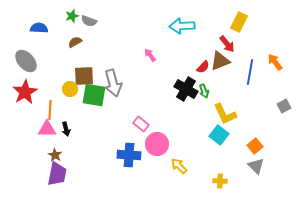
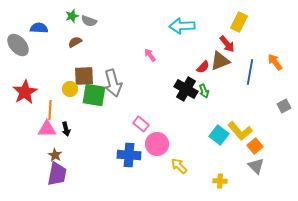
gray ellipse: moved 8 px left, 16 px up
yellow L-shape: moved 15 px right, 17 px down; rotated 15 degrees counterclockwise
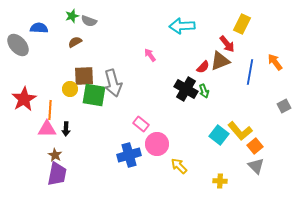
yellow rectangle: moved 3 px right, 2 px down
red star: moved 1 px left, 7 px down
black arrow: rotated 16 degrees clockwise
blue cross: rotated 20 degrees counterclockwise
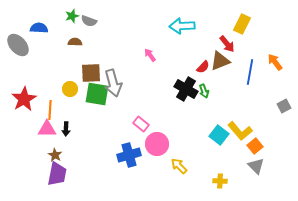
brown semicircle: rotated 32 degrees clockwise
brown square: moved 7 px right, 3 px up
green square: moved 3 px right, 1 px up
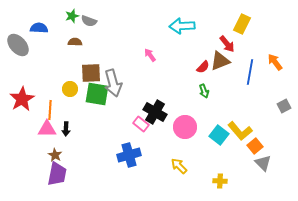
black cross: moved 31 px left, 23 px down
red star: moved 2 px left
pink circle: moved 28 px right, 17 px up
gray triangle: moved 7 px right, 3 px up
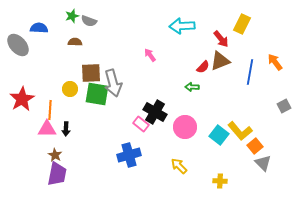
red arrow: moved 6 px left, 5 px up
green arrow: moved 12 px left, 4 px up; rotated 112 degrees clockwise
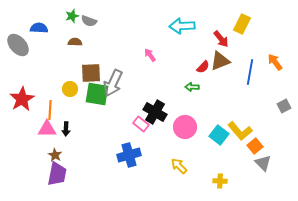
gray arrow: rotated 40 degrees clockwise
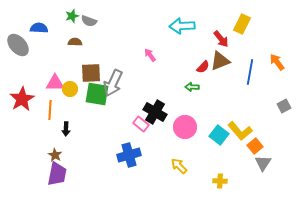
orange arrow: moved 2 px right
pink triangle: moved 8 px right, 46 px up
gray triangle: rotated 18 degrees clockwise
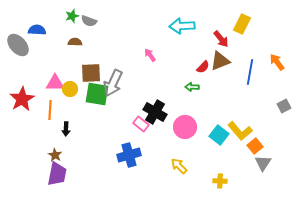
blue semicircle: moved 2 px left, 2 px down
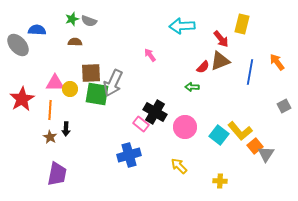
green star: moved 3 px down
yellow rectangle: rotated 12 degrees counterclockwise
brown star: moved 5 px left, 18 px up
gray triangle: moved 3 px right, 9 px up
